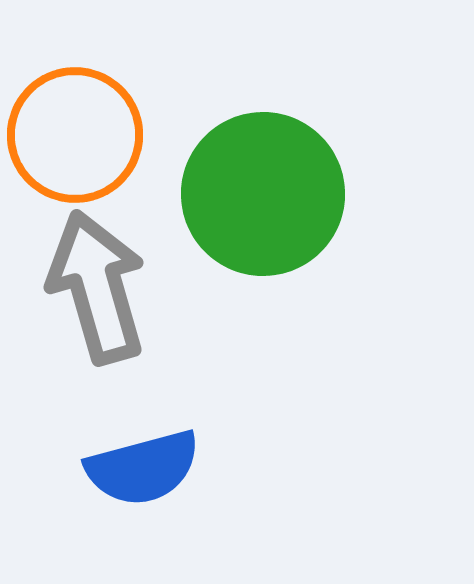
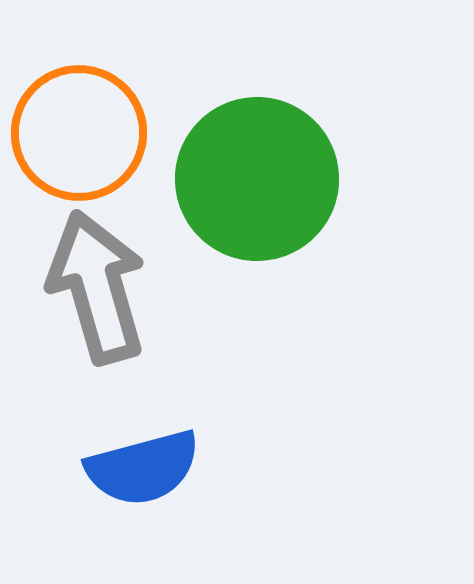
orange circle: moved 4 px right, 2 px up
green circle: moved 6 px left, 15 px up
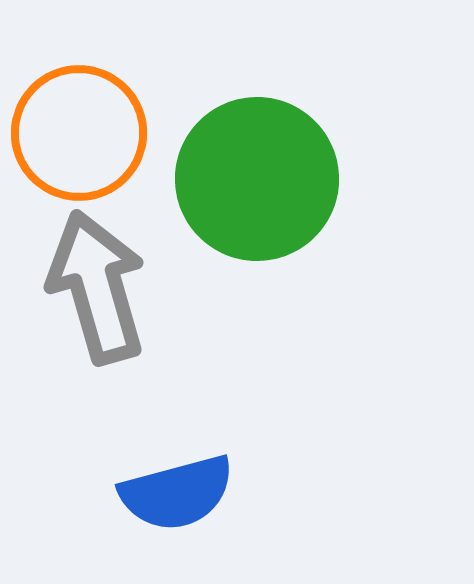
blue semicircle: moved 34 px right, 25 px down
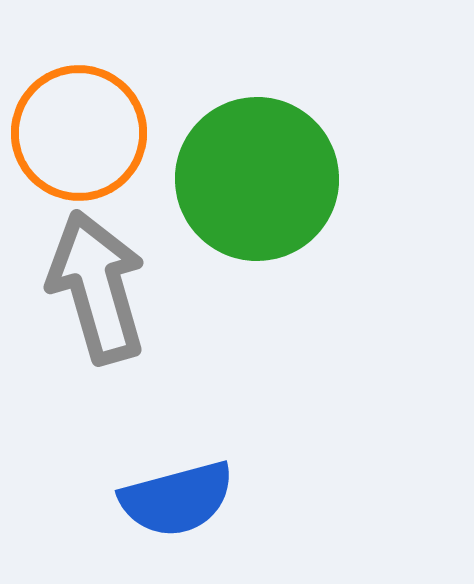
blue semicircle: moved 6 px down
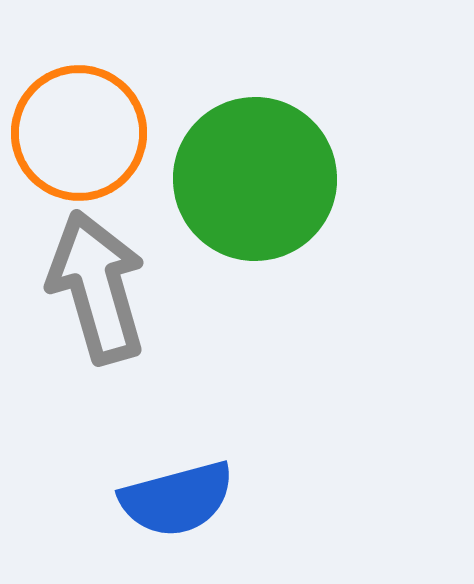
green circle: moved 2 px left
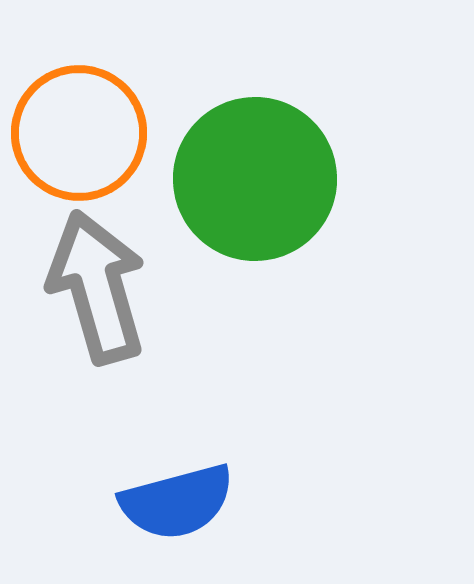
blue semicircle: moved 3 px down
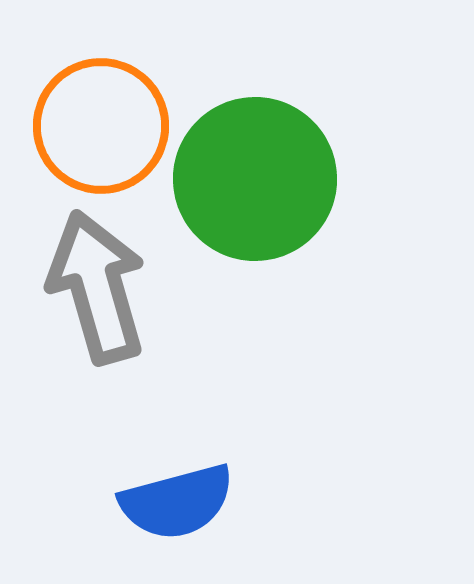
orange circle: moved 22 px right, 7 px up
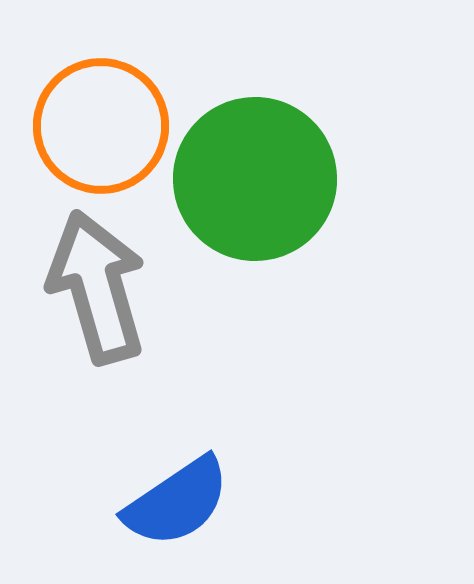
blue semicircle: rotated 19 degrees counterclockwise
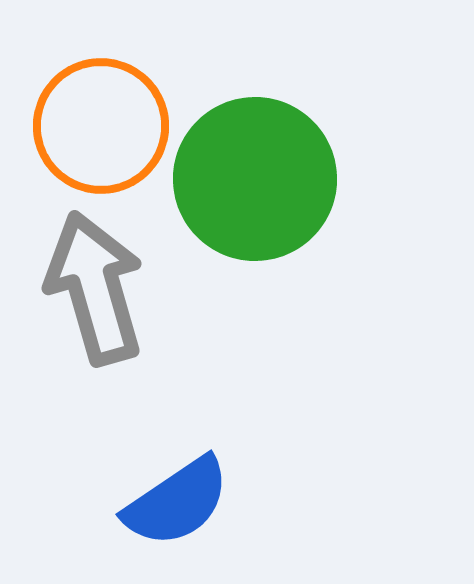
gray arrow: moved 2 px left, 1 px down
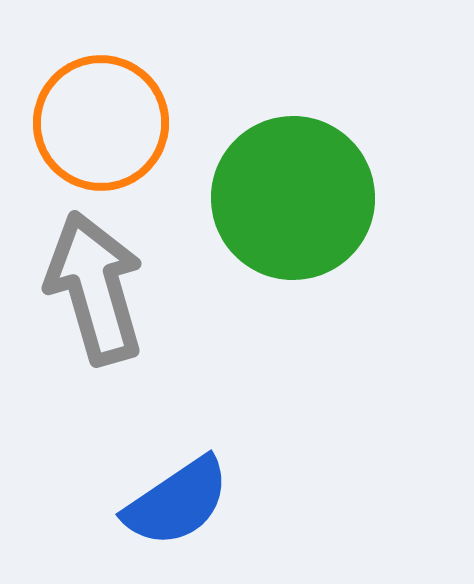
orange circle: moved 3 px up
green circle: moved 38 px right, 19 px down
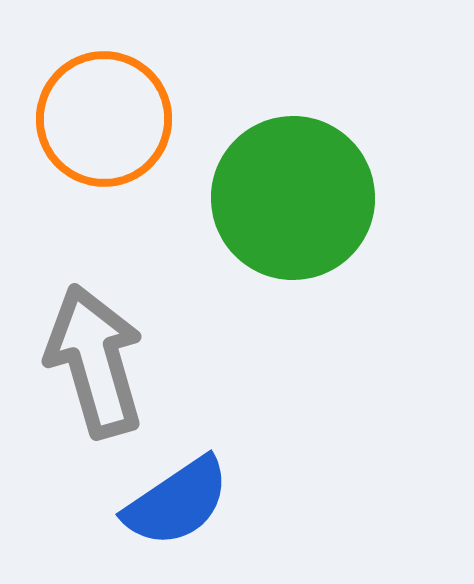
orange circle: moved 3 px right, 4 px up
gray arrow: moved 73 px down
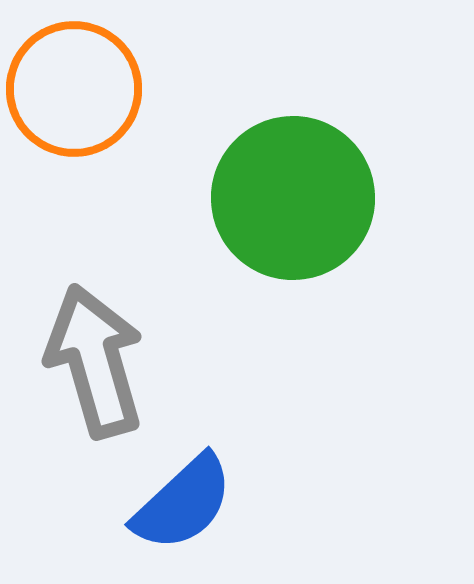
orange circle: moved 30 px left, 30 px up
blue semicircle: moved 6 px right, 1 px down; rotated 9 degrees counterclockwise
